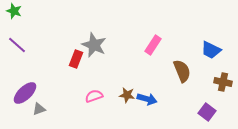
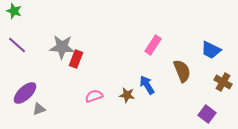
gray star: moved 32 px left, 2 px down; rotated 20 degrees counterclockwise
brown cross: rotated 18 degrees clockwise
blue arrow: moved 14 px up; rotated 138 degrees counterclockwise
purple square: moved 2 px down
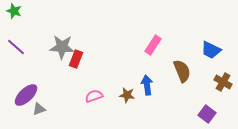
purple line: moved 1 px left, 2 px down
blue arrow: rotated 24 degrees clockwise
purple ellipse: moved 1 px right, 2 px down
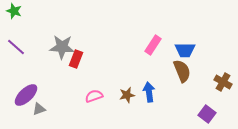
blue trapezoid: moved 26 px left; rotated 25 degrees counterclockwise
blue arrow: moved 2 px right, 7 px down
brown star: rotated 21 degrees counterclockwise
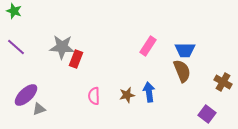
pink rectangle: moved 5 px left, 1 px down
pink semicircle: rotated 72 degrees counterclockwise
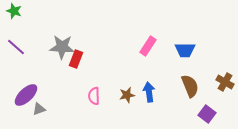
brown semicircle: moved 8 px right, 15 px down
brown cross: moved 2 px right
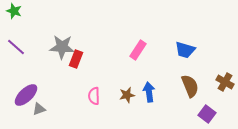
pink rectangle: moved 10 px left, 4 px down
blue trapezoid: rotated 15 degrees clockwise
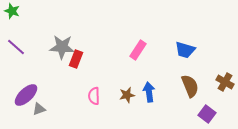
green star: moved 2 px left
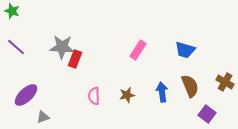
red rectangle: moved 1 px left
blue arrow: moved 13 px right
gray triangle: moved 4 px right, 8 px down
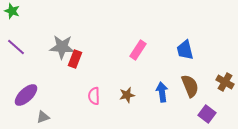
blue trapezoid: rotated 60 degrees clockwise
